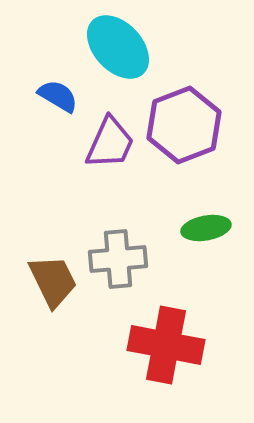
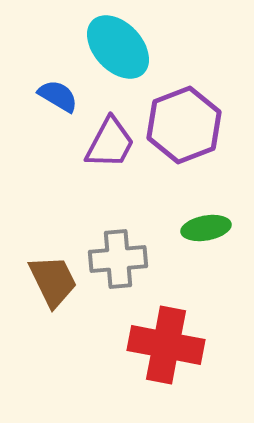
purple trapezoid: rotated 4 degrees clockwise
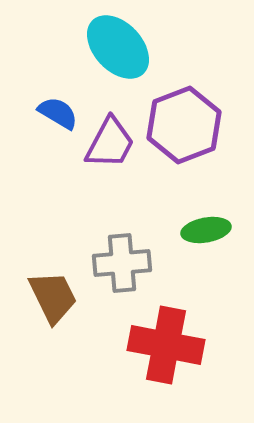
blue semicircle: moved 17 px down
green ellipse: moved 2 px down
gray cross: moved 4 px right, 4 px down
brown trapezoid: moved 16 px down
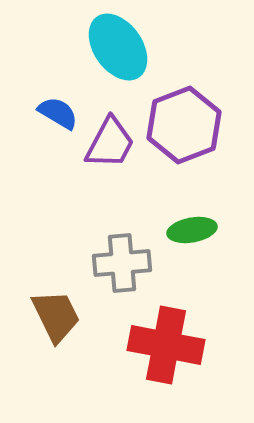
cyan ellipse: rotated 8 degrees clockwise
green ellipse: moved 14 px left
brown trapezoid: moved 3 px right, 19 px down
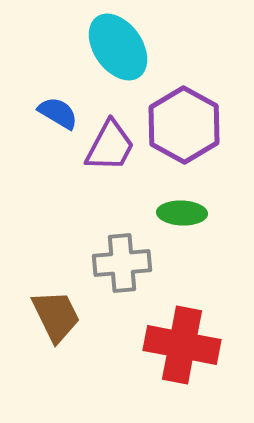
purple hexagon: rotated 10 degrees counterclockwise
purple trapezoid: moved 3 px down
green ellipse: moved 10 px left, 17 px up; rotated 12 degrees clockwise
red cross: moved 16 px right
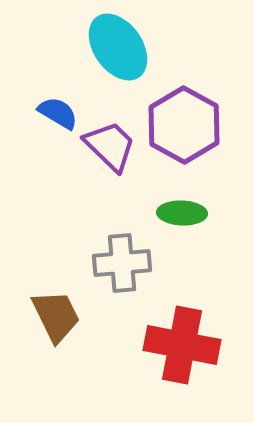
purple trapezoid: rotated 74 degrees counterclockwise
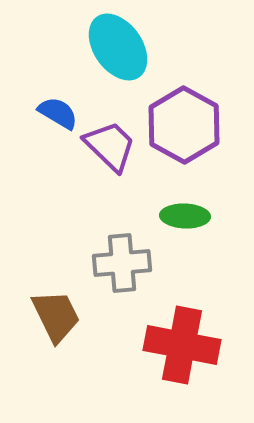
green ellipse: moved 3 px right, 3 px down
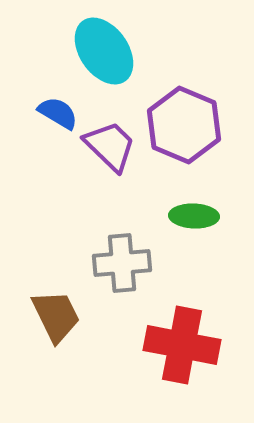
cyan ellipse: moved 14 px left, 4 px down
purple hexagon: rotated 6 degrees counterclockwise
green ellipse: moved 9 px right
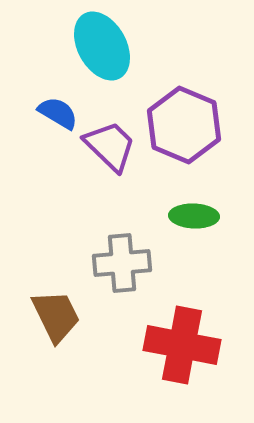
cyan ellipse: moved 2 px left, 5 px up; rotated 6 degrees clockwise
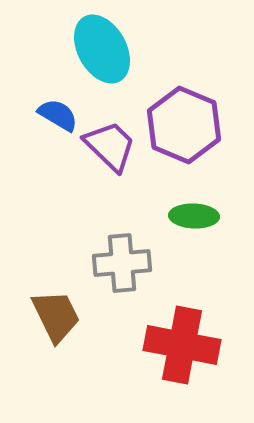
cyan ellipse: moved 3 px down
blue semicircle: moved 2 px down
